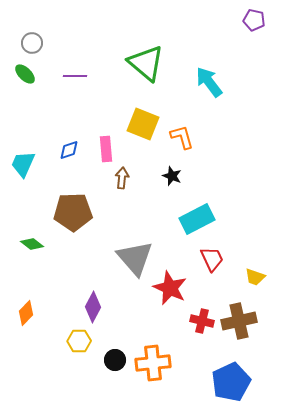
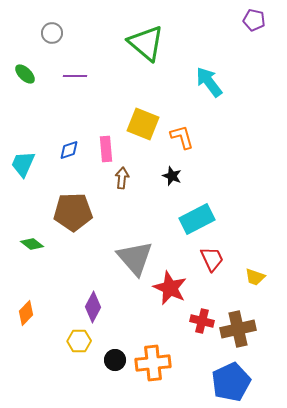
gray circle: moved 20 px right, 10 px up
green triangle: moved 20 px up
brown cross: moved 1 px left, 8 px down
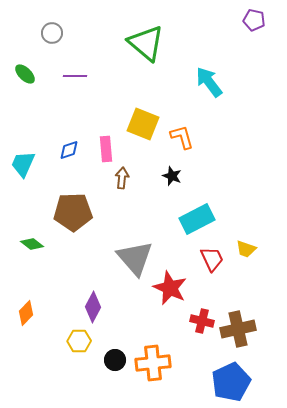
yellow trapezoid: moved 9 px left, 28 px up
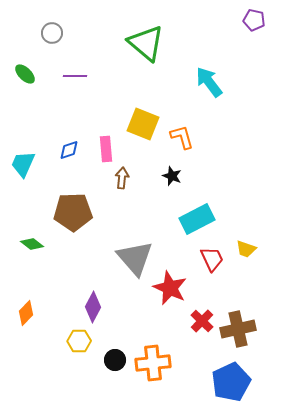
red cross: rotated 30 degrees clockwise
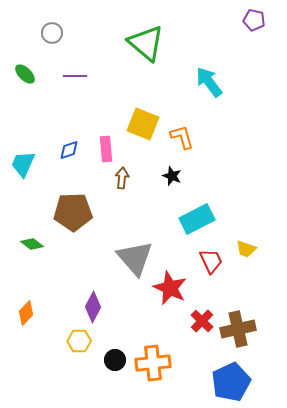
red trapezoid: moved 1 px left, 2 px down
